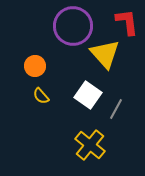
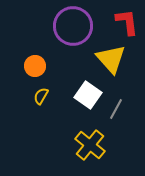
yellow triangle: moved 6 px right, 5 px down
yellow semicircle: rotated 72 degrees clockwise
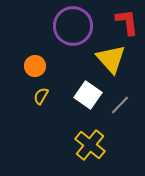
gray line: moved 4 px right, 4 px up; rotated 15 degrees clockwise
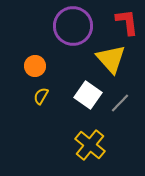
gray line: moved 2 px up
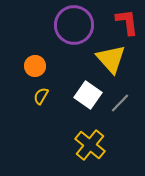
purple circle: moved 1 px right, 1 px up
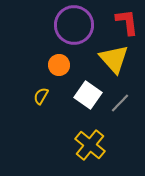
yellow triangle: moved 3 px right
orange circle: moved 24 px right, 1 px up
